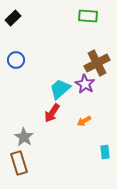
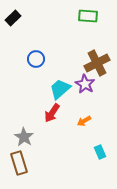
blue circle: moved 20 px right, 1 px up
cyan rectangle: moved 5 px left; rotated 16 degrees counterclockwise
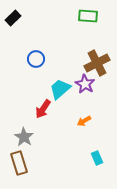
red arrow: moved 9 px left, 4 px up
cyan rectangle: moved 3 px left, 6 px down
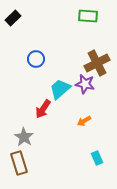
purple star: rotated 18 degrees counterclockwise
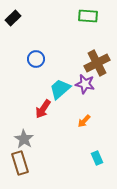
orange arrow: rotated 16 degrees counterclockwise
gray star: moved 2 px down
brown rectangle: moved 1 px right
